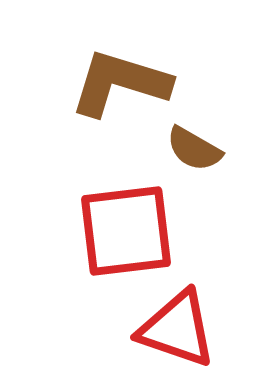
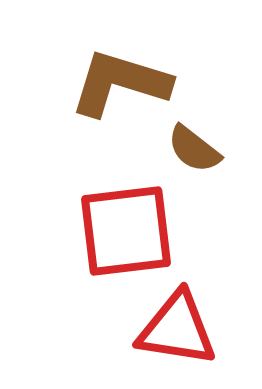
brown semicircle: rotated 8 degrees clockwise
red triangle: rotated 10 degrees counterclockwise
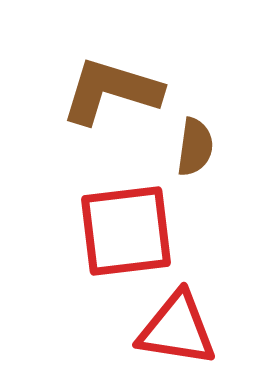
brown L-shape: moved 9 px left, 8 px down
brown semicircle: moved 1 px right, 2 px up; rotated 120 degrees counterclockwise
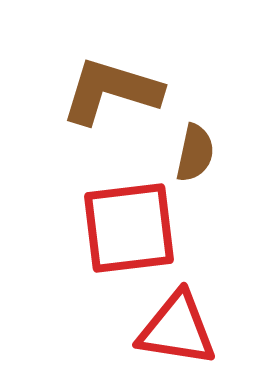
brown semicircle: moved 6 px down; rotated 4 degrees clockwise
red square: moved 3 px right, 3 px up
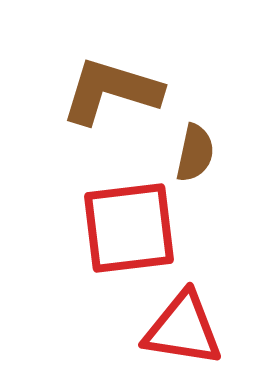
red triangle: moved 6 px right
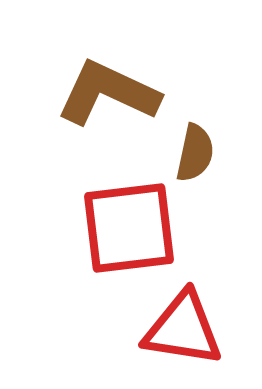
brown L-shape: moved 3 px left, 2 px down; rotated 8 degrees clockwise
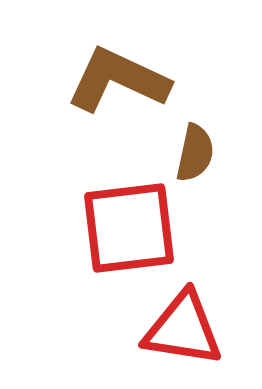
brown L-shape: moved 10 px right, 13 px up
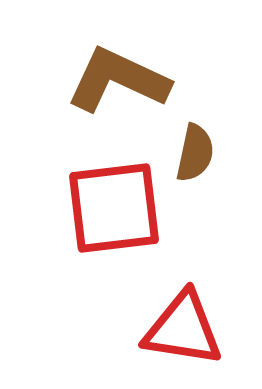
red square: moved 15 px left, 20 px up
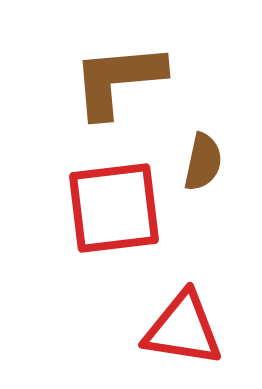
brown L-shape: rotated 30 degrees counterclockwise
brown semicircle: moved 8 px right, 9 px down
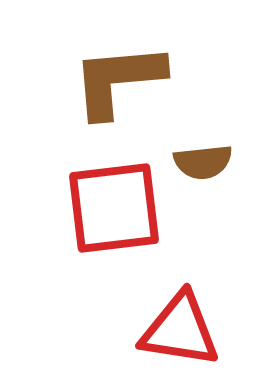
brown semicircle: rotated 72 degrees clockwise
red triangle: moved 3 px left, 1 px down
